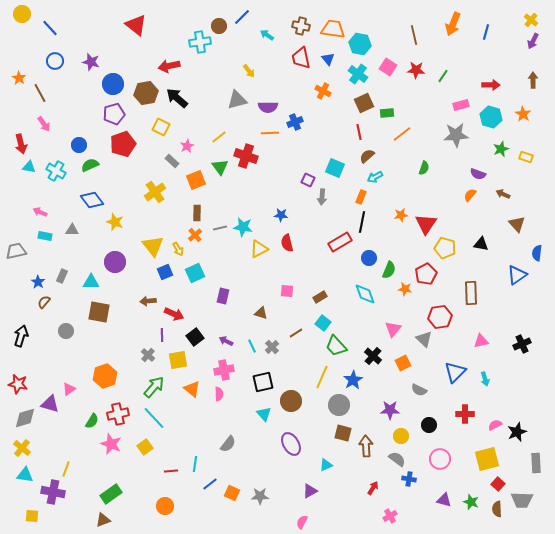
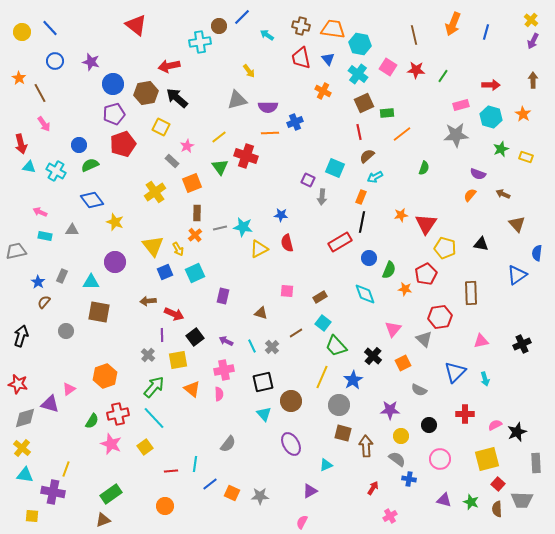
yellow circle at (22, 14): moved 18 px down
orange square at (196, 180): moved 4 px left, 3 px down
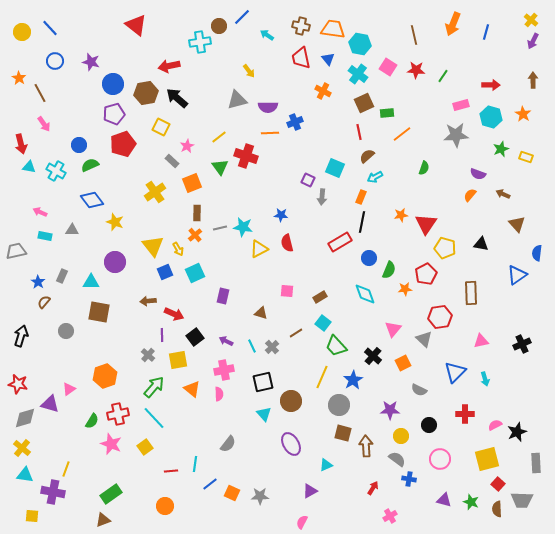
orange star at (405, 289): rotated 16 degrees counterclockwise
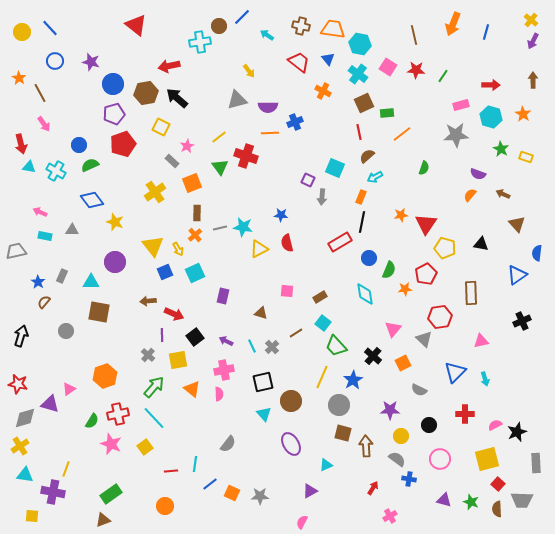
red trapezoid at (301, 58): moved 2 px left, 4 px down; rotated 140 degrees clockwise
green star at (501, 149): rotated 21 degrees counterclockwise
cyan diamond at (365, 294): rotated 10 degrees clockwise
black cross at (522, 344): moved 23 px up
yellow cross at (22, 448): moved 2 px left, 2 px up; rotated 18 degrees clockwise
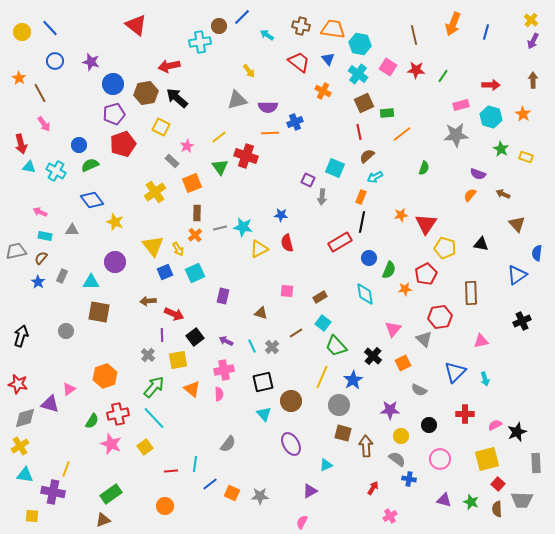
brown semicircle at (44, 302): moved 3 px left, 44 px up
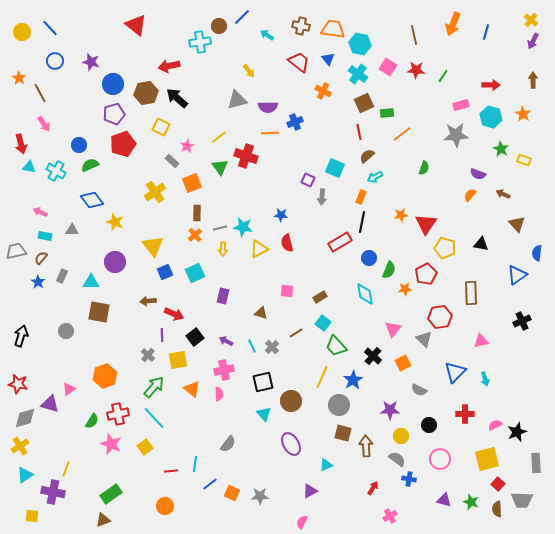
yellow rectangle at (526, 157): moved 2 px left, 3 px down
yellow arrow at (178, 249): moved 45 px right; rotated 32 degrees clockwise
cyan triangle at (25, 475): rotated 42 degrees counterclockwise
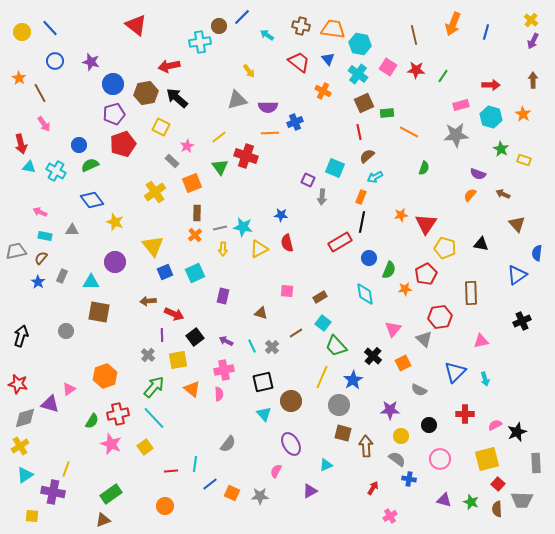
orange line at (402, 134): moved 7 px right, 2 px up; rotated 66 degrees clockwise
pink semicircle at (302, 522): moved 26 px left, 51 px up
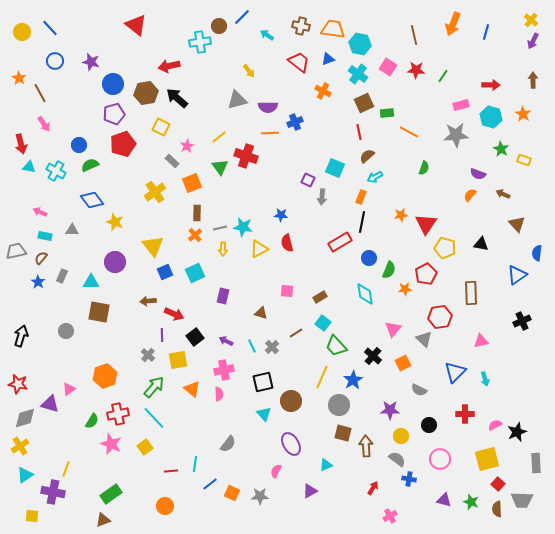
blue triangle at (328, 59): rotated 48 degrees clockwise
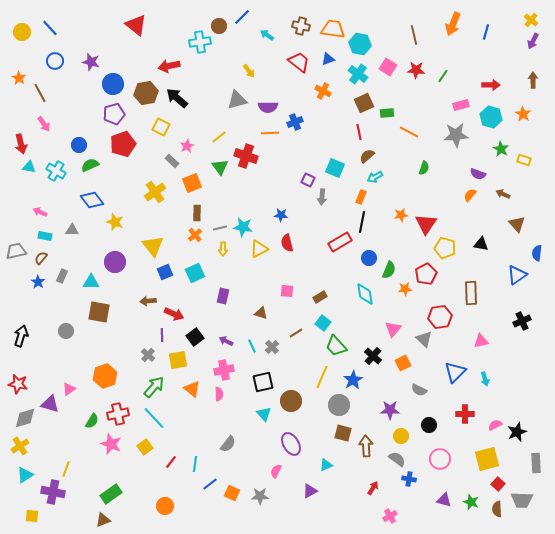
red line at (171, 471): moved 9 px up; rotated 48 degrees counterclockwise
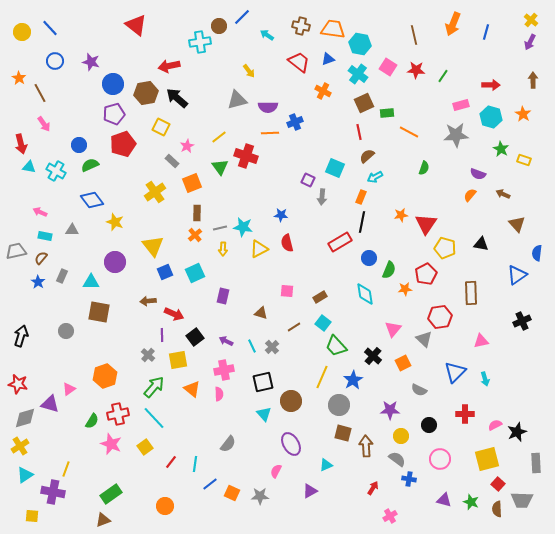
purple arrow at (533, 41): moved 3 px left, 1 px down
brown line at (296, 333): moved 2 px left, 6 px up
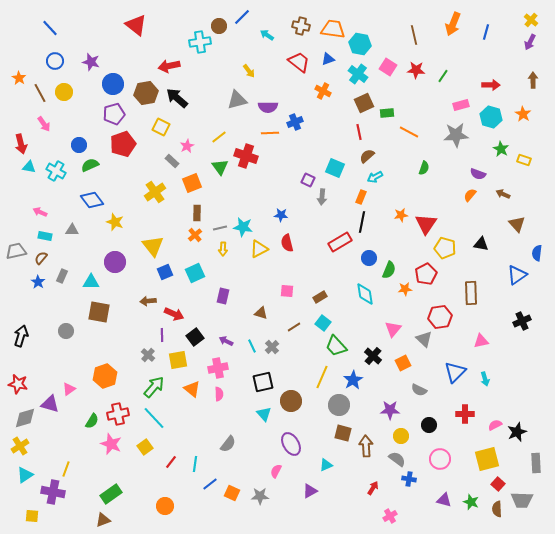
yellow circle at (22, 32): moved 42 px right, 60 px down
pink cross at (224, 370): moved 6 px left, 2 px up
